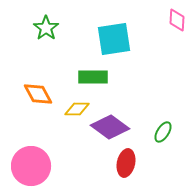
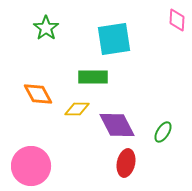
purple diamond: moved 7 px right, 2 px up; rotated 27 degrees clockwise
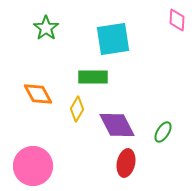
cyan square: moved 1 px left
yellow diamond: rotated 60 degrees counterclockwise
pink circle: moved 2 px right
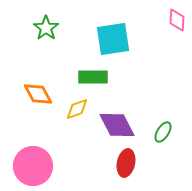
yellow diamond: rotated 40 degrees clockwise
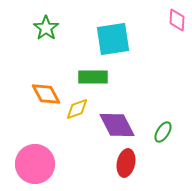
orange diamond: moved 8 px right
pink circle: moved 2 px right, 2 px up
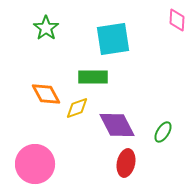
yellow diamond: moved 1 px up
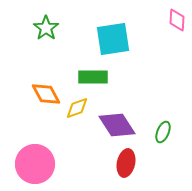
purple diamond: rotated 6 degrees counterclockwise
green ellipse: rotated 10 degrees counterclockwise
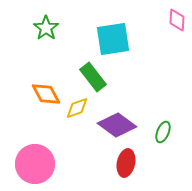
green rectangle: rotated 52 degrees clockwise
purple diamond: rotated 21 degrees counterclockwise
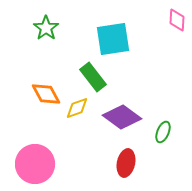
purple diamond: moved 5 px right, 8 px up
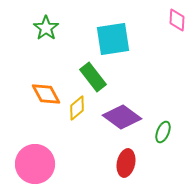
yellow diamond: rotated 20 degrees counterclockwise
